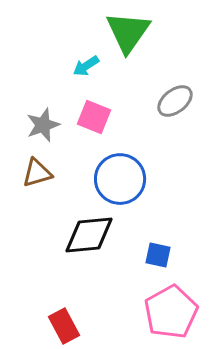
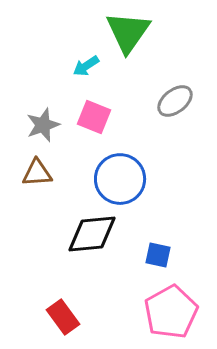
brown triangle: rotated 12 degrees clockwise
black diamond: moved 3 px right, 1 px up
red rectangle: moved 1 px left, 9 px up; rotated 8 degrees counterclockwise
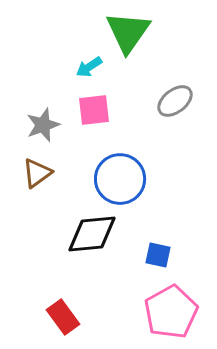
cyan arrow: moved 3 px right, 1 px down
pink square: moved 7 px up; rotated 28 degrees counterclockwise
brown triangle: rotated 32 degrees counterclockwise
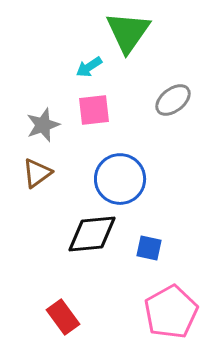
gray ellipse: moved 2 px left, 1 px up
blue square: moved 9 px left, 7 px up
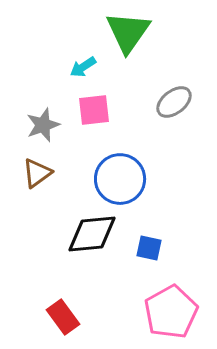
cyan arrow: moved 6 px left
gray ellipse: moved 1 px right, 2 px down
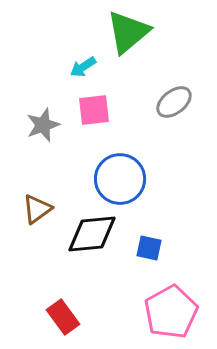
green triangle: rotated 15 degrees clockwise
brown triangle: moved 36 px down
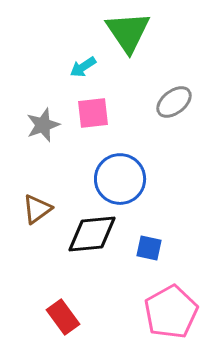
green triangle: rotated 24 degrees counterclockwise
pink square: moved 1 px left, 3 px down
